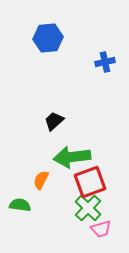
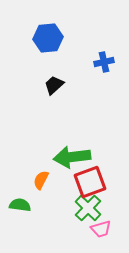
blue cross: moved 1 px left
black trapezoid: moved 36 px up
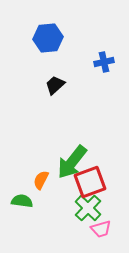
black trapezoid: moved 1 px right
green arrow: moved 5 px down; rotated 45 degrees counterclockwise
green semicircle: moved 2 px right, 4 px up
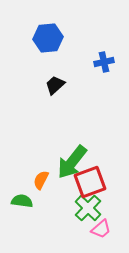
pink trapezoid: rotated 25 degrees counterclockwise
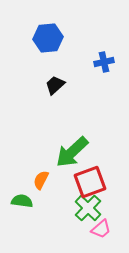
green arrow: moved 10 px up; rotated 9 degrees clockwise
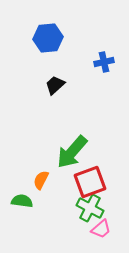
green arrow: rotated 6 degrees counterclockwise
green cross: moved 2 px right; rotated 16 degrees counterclockwise
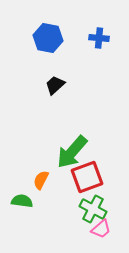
blue hexagon: rotated 16 degrees clockwise
blue cross: moved 5 px left, 24 px up; rotated 18 degrees clockwise
red square: moved 3 px left, 5 px up
green cross: moved 3 px right, 1 px down
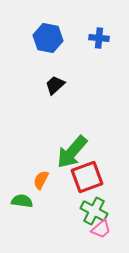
green cross: moved 1 px right, 2 px down
